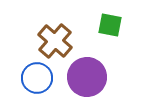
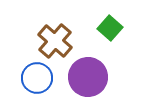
green square: moved 3 px down; rotated 30 degrees clockwise
purple circle: moved 1 px right
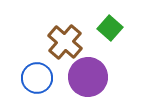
brown cross: moved 10 px right, 1 px down
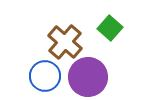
blue circle: moved 8 px right, 2 px up
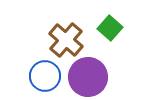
brown cross: moved 1 px right, 2 px up
